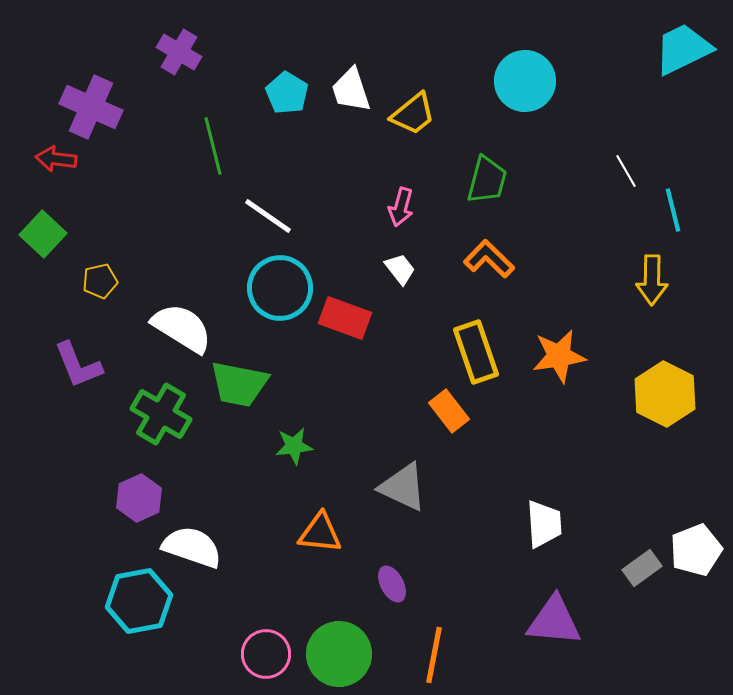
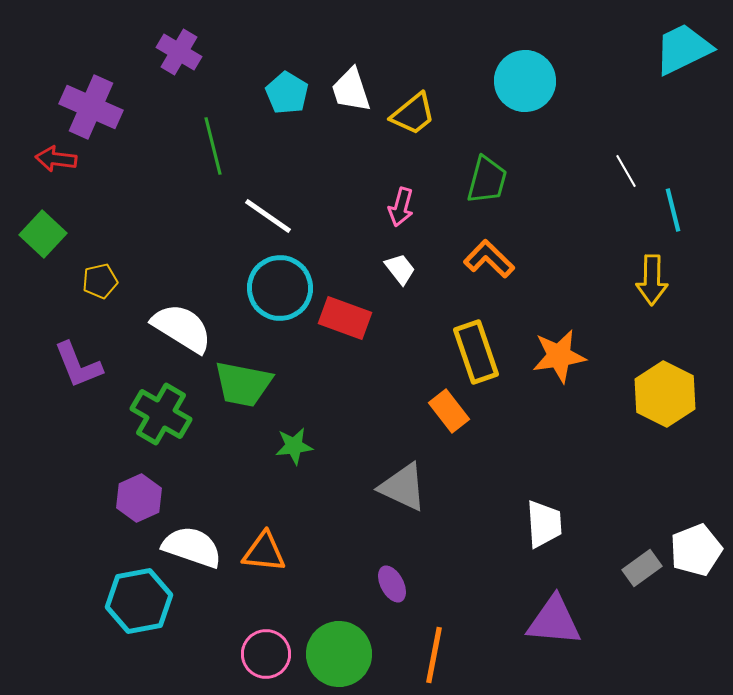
green trapezoid at (239, 384): moved 4 px right
orange triangle at (320, 533): moved 56 px left, 19 px down
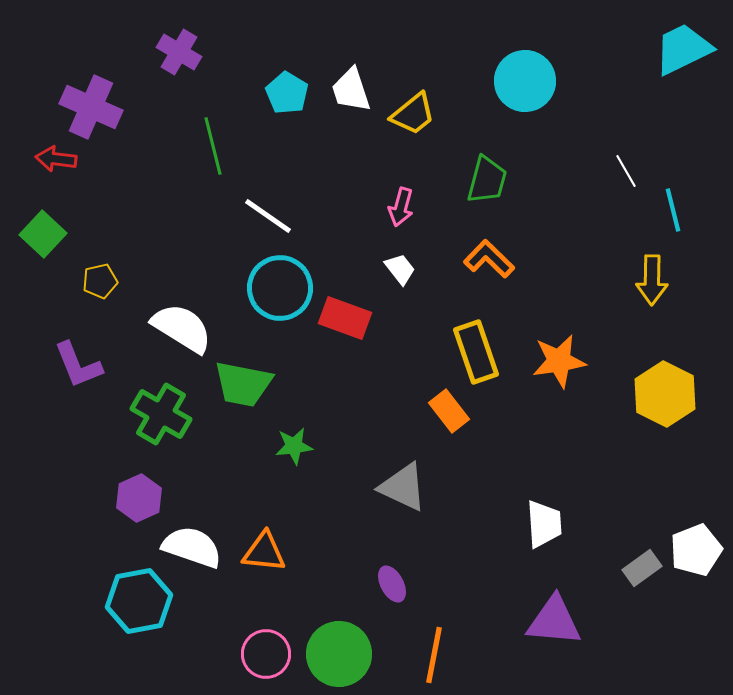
orange star at (559, 356): moved 5 px down
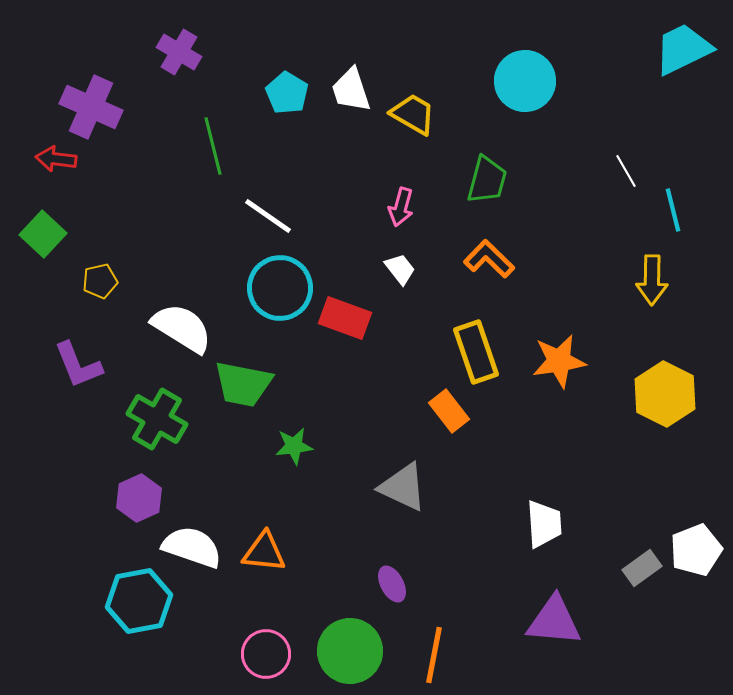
yellow trapezoid at (413, 114): rotated 111 degrees counterclockwise
green cross at (161, 414): moved 4 px left, 5 px down
green circle at (339, 654): moved 11 px right, 3 px up
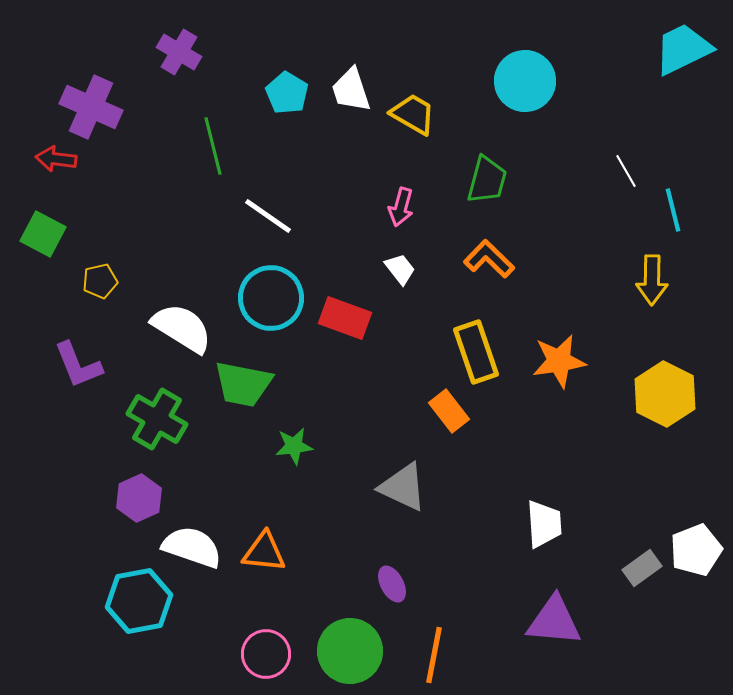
green square at (43, 234): rotated 15 degrees counterclockwise
cyan circle at (280, 288): moved 9 px left, 10 px down
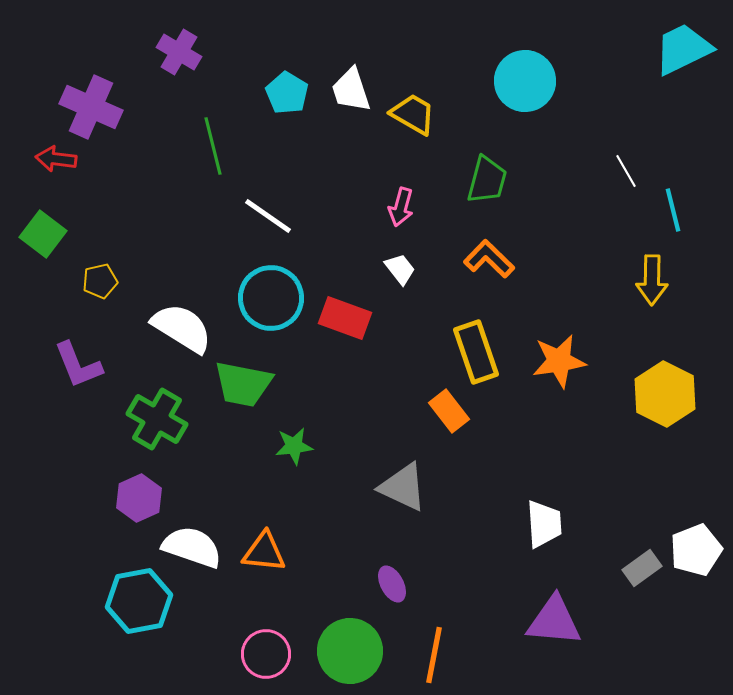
green square at (43, 234): rotated 9 degrees clockwise
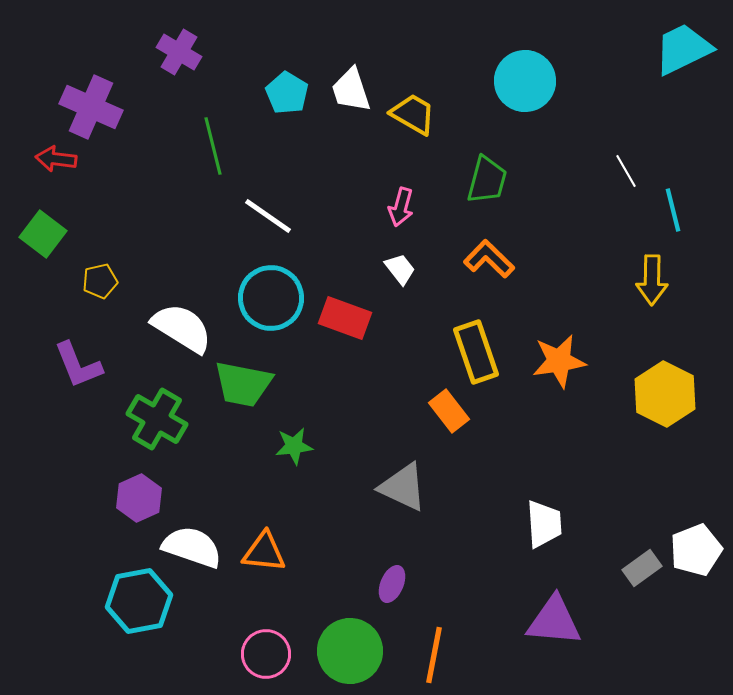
purple ellipse at (392, 584): rotated 51 degrees clockwise
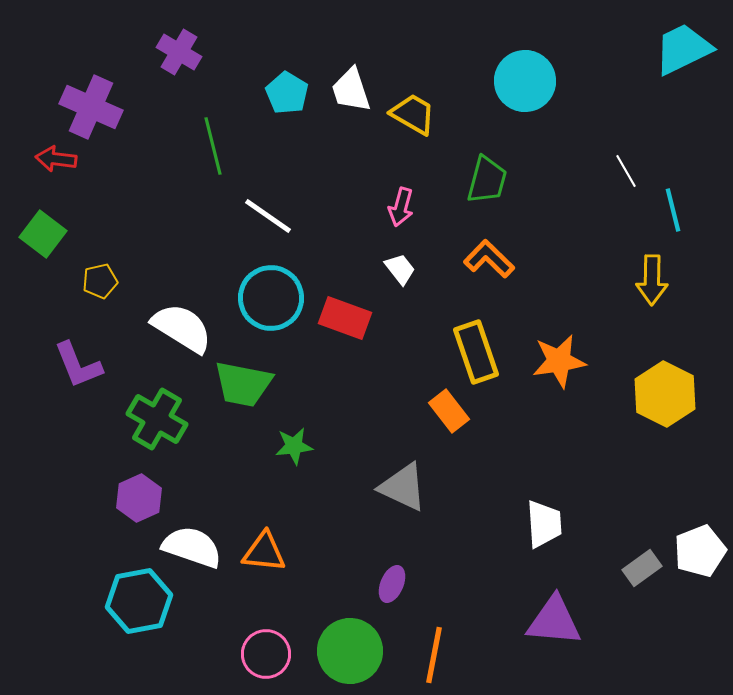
white pentagon at (696, 550): moved 4 px right, 1 px down
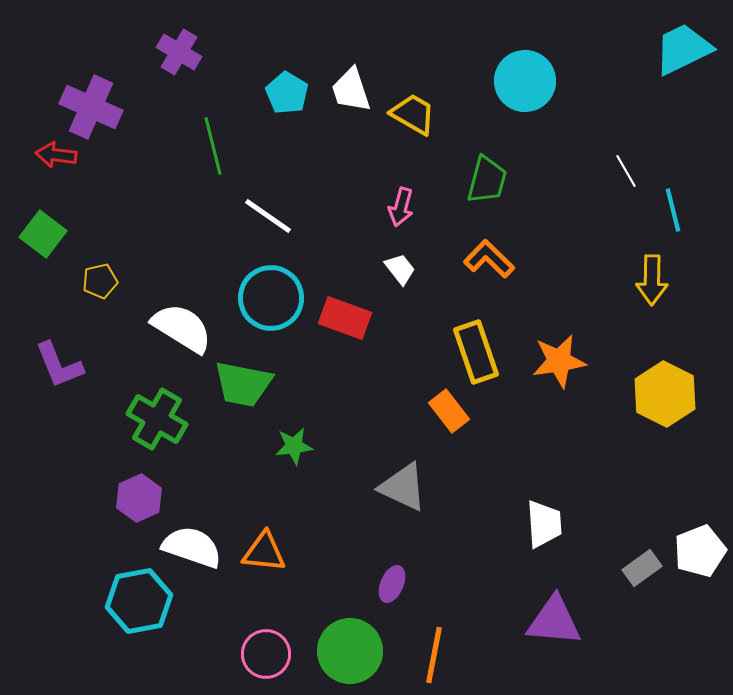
red arrow at (56, 159): moved 4 px up
purple L-shape at (78, 365): moved 19 px left
